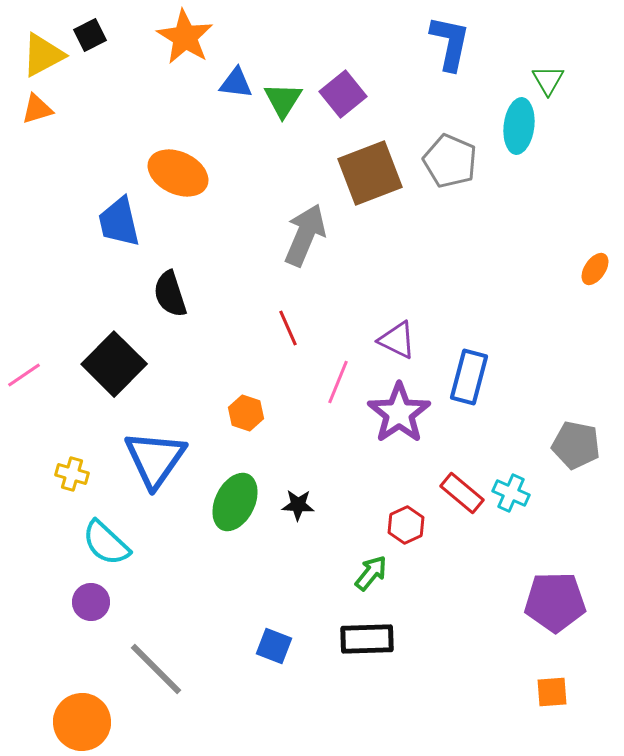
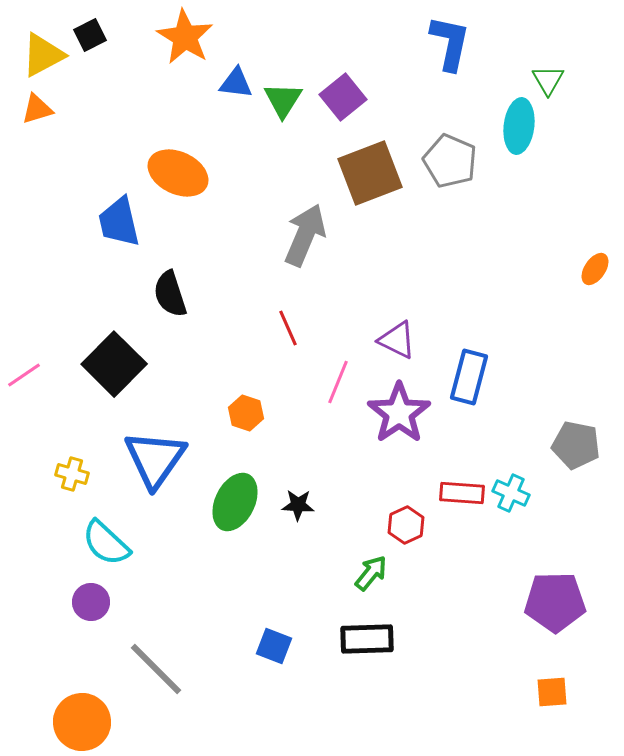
purple square at (343, 94): moved 3 px down
red rectangle at (462, 493): rotated 36 degrees counterclockwise
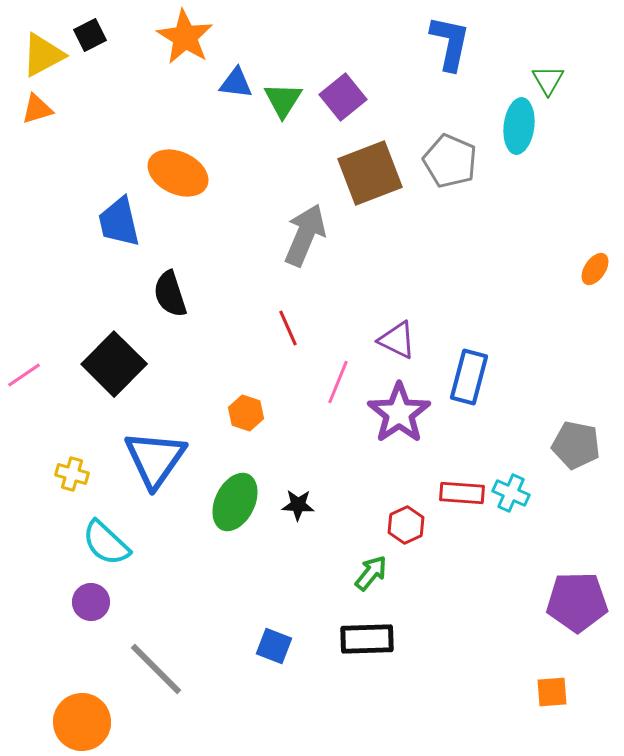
purple pentagon at (555, 602): moved 22 px right
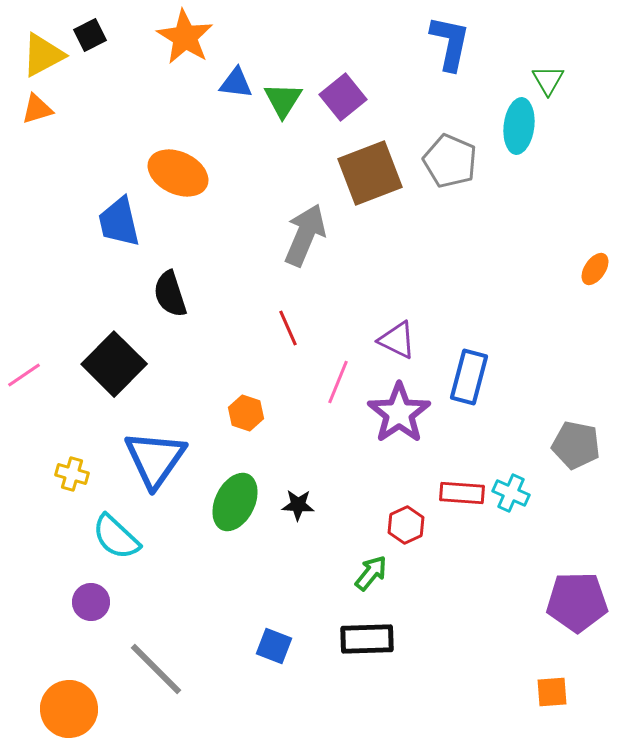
cyan semicircle at (106, 543): moved 10 px right, 6 px up
orange circle at (82, 722): moved 13 px left, 13 px up
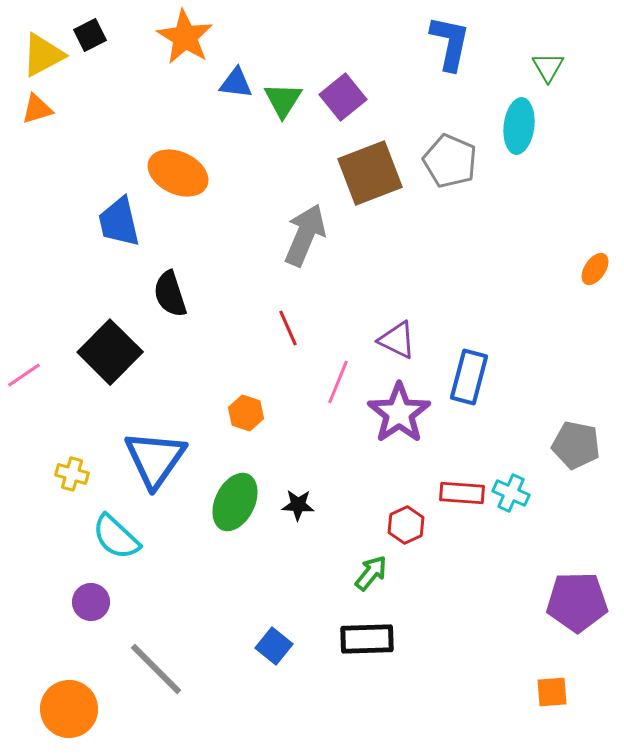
green triangle at (548, 80): moved 13 px up
black square at (114, 364): moved 4 px left, 12 px up
blue square at (274, 646): rotated 18 degrees clockwise
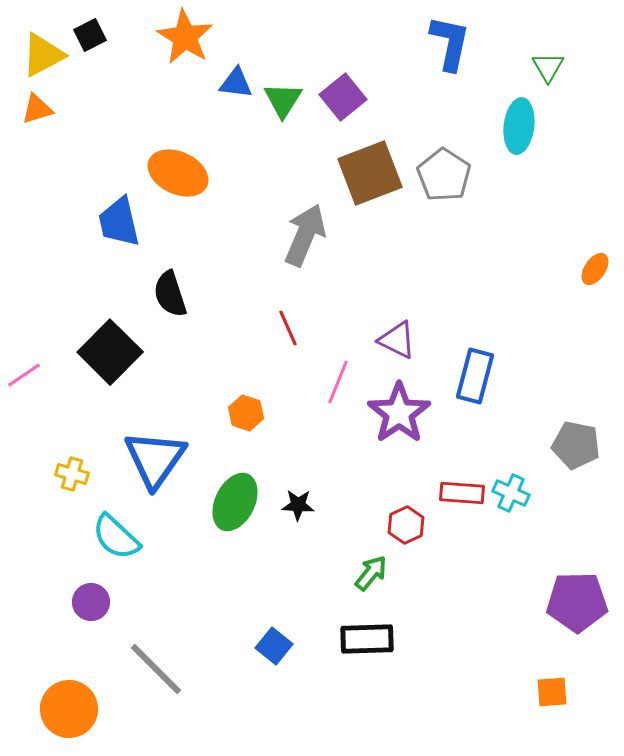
gray pentagon at (450, 161): moved 6 px left, 14 px down; rotated 10 degrees clockwise
blue rectangle at (469, 377): moved 6 px right, 1 px up
